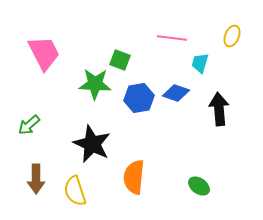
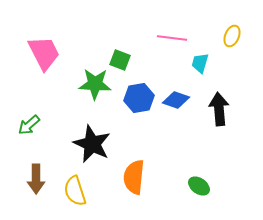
blue diamond: moved 7 px down
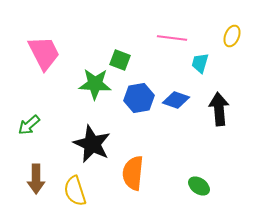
orange semicircle: moved 1 px left, 4 px up
